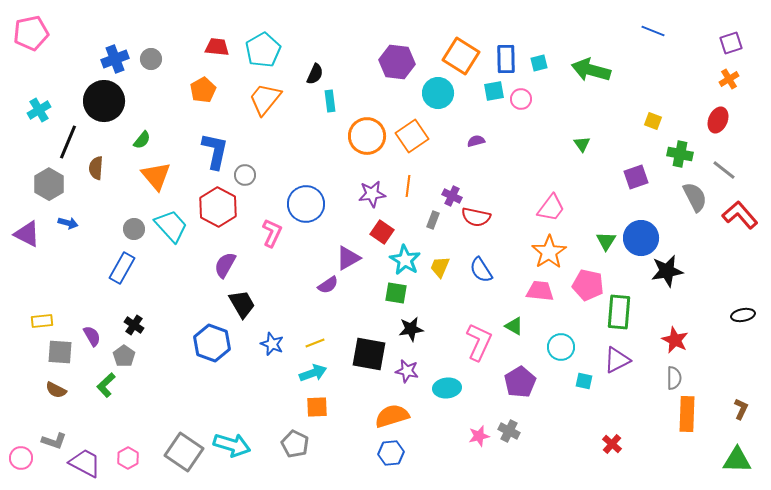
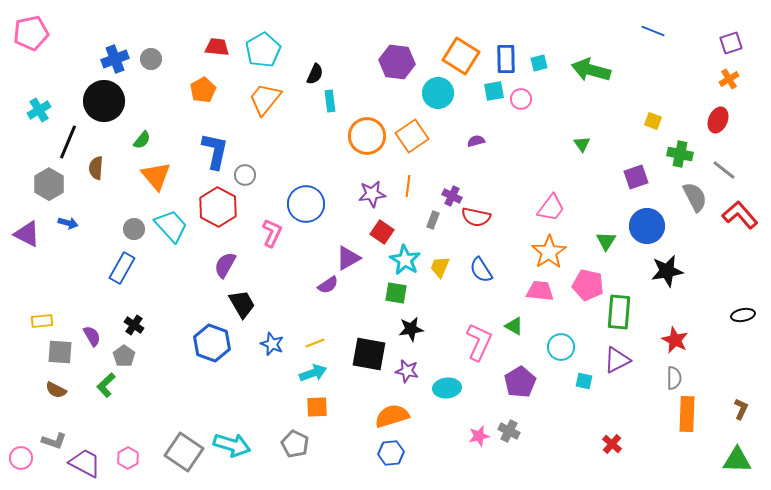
blue circle at (641, 238): moved 6 px right, 12 px up
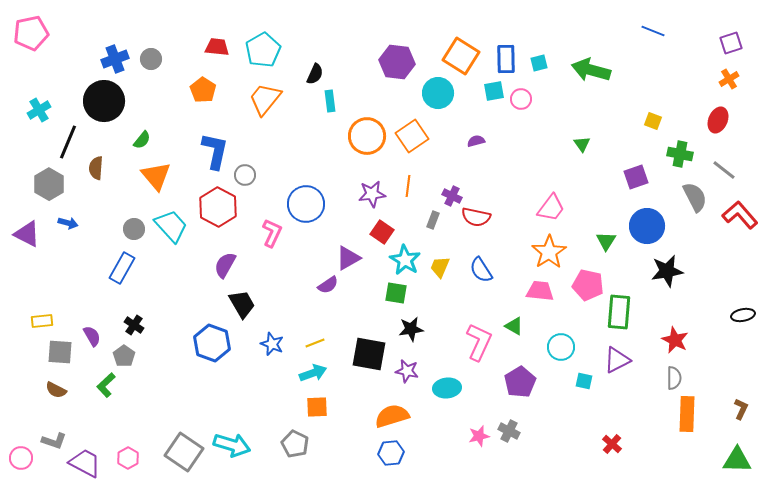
orange pentagon at (203, 90): rotated 10 degrees counterclockwise
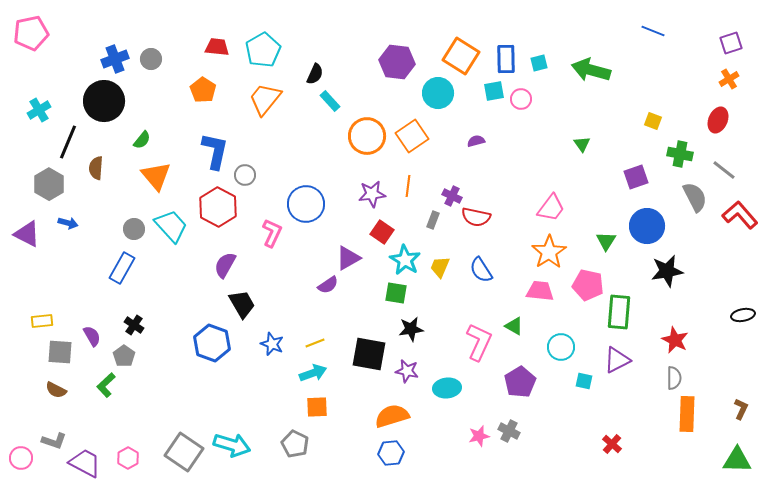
cyan rectangle at (330, 101): rotated 35 degrees counterclockwise
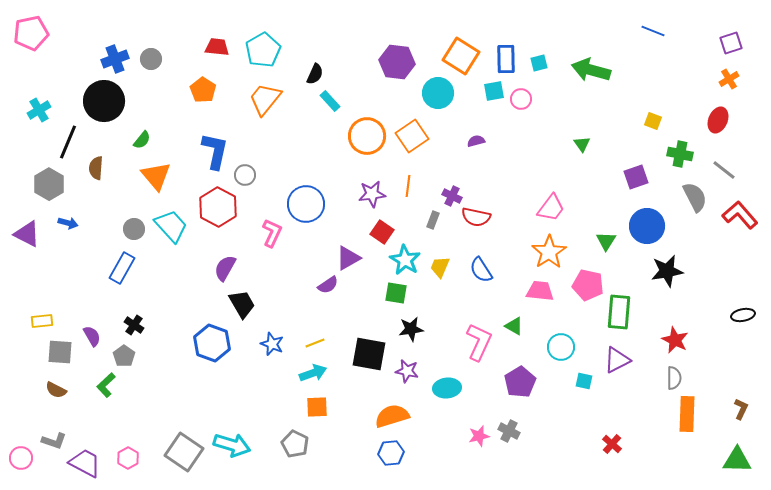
purple semicircle at (225, 265): moved 3 px down
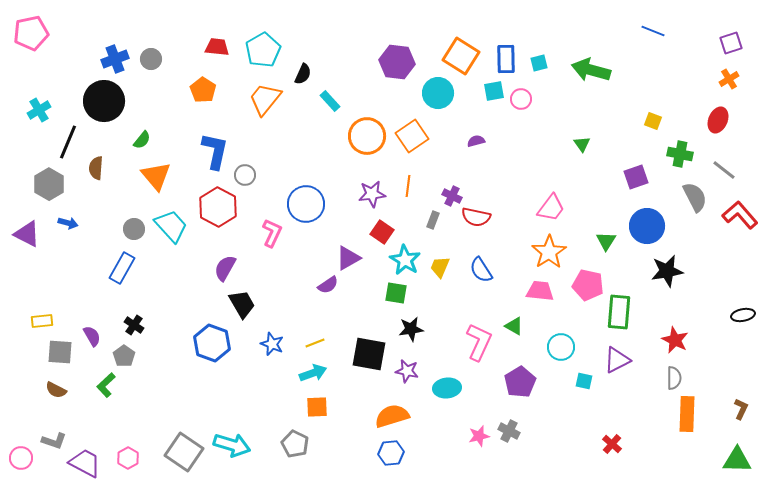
black semicircle at (315, 74): moved 12 px left
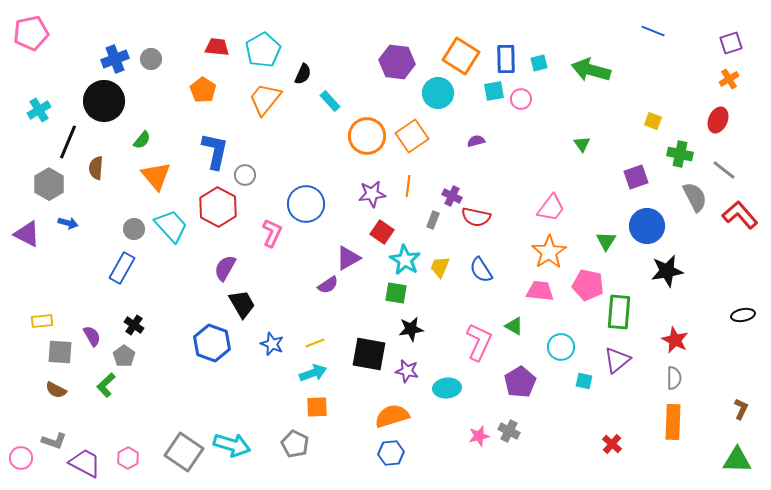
purple triangle at (617, 360): rotated 12 degrees counterclockwise
orange rectangle at (687, 414): moved 14 px left, 8 px down
